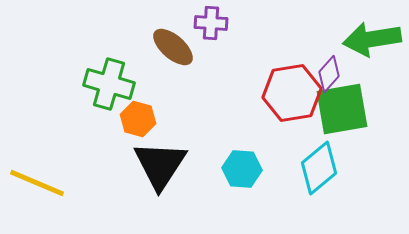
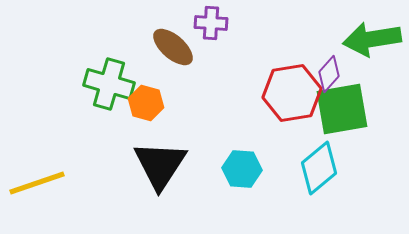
orange hexagon: moved 8 px right, 16 px up
yellow line: rotated 42 degrees counterclockwise
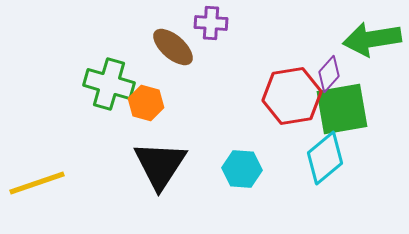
red hexagon: moved 3 px down
cyan diamond: moved 6 px right, 10 px up
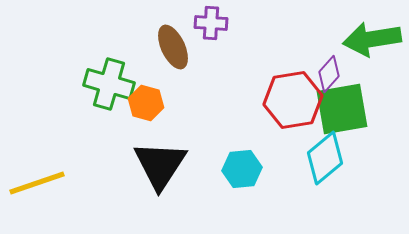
brown ellipse: rotated 24 degrees clockwise
red hexagon: moved 1 px right, 4 px down
cyan hexagon: rotated 9 degrees counterclockwise
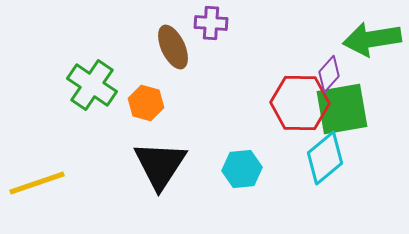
green cross: moved 17 px left, 1 px down; rotated 18 degrees clockwise
red hexagon: moved 7 px right, 3 px down; rotated 10 degrees clockwise
